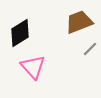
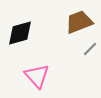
black diamond: rotated 16 degrees clockwise
pink triangle: moved 4 px right, 9 px down
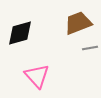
brown trapezoid: moved 1 px left, 1 px down
gray line: moved 1 px up; rotated 35 degrees clockwise
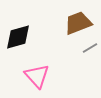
black diamond: moved 2 px left, 4 px down
gray line: rotated 21 degrees counterclockwise
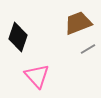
black diamond: rotated 56 degrees counterclockwise
gray line: moved 2 px left, 1 px down
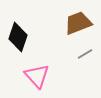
gray line: moved 3 px left, 5 px down
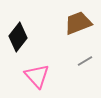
black diamond: rotated 20 degrees clockwise
gray line: moved 7 px down
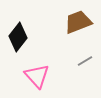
brown trapezoid: moved 1 px up
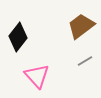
brown trapezoid: moved 3 px right, 4 px down; rotated 16 degrees counterclockwise
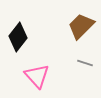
brown trapezoid: rotated 8 degrees counterclockwise
gray line: moved 2 px down; rotated 49 degrees clockwise
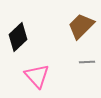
black diamond: rotated 8 degrees clockwise
gray line: moved 2 px right, 1 px up; rotated 21 degrees counterclockwise
